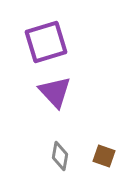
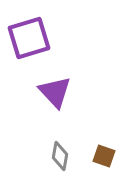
purple square: moved 17 px left, 4 px up
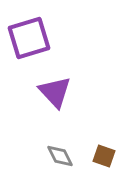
gray diamond: rotated 36 degrees counterclockwise
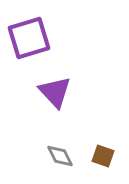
brown square: moved 1 px left
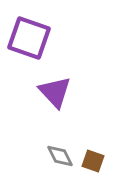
purple square: rotated 36 degrees clockwise
brown square: moved 10 px left, 5 px down
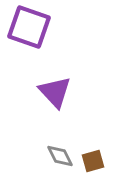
purple square: moved 11 px up
brown square: rotated 35 degrees counterclockwise
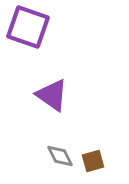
purple square: moved 1 px left
purple triangle: moved 3 px left, 3 px down; rotated 12 degrees counterclockwise
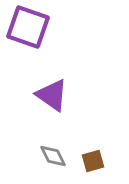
gray diamond: moved 7 px left
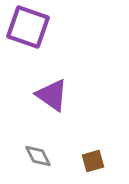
gray diamond: moved 15 px left
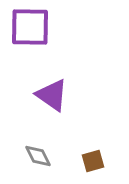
purple square: moved 2 px right; rotated 18 degrees counterclockwise
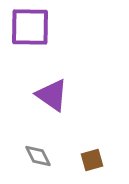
brown square: moved 1 px left, 1 px up
